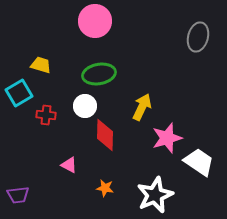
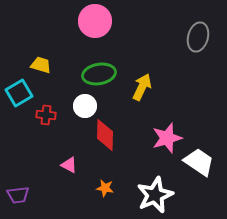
yellow arrow: moved 20 px up
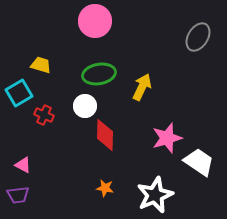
gray ellipse: rotated 16 degrees clockwise
red cross: moved 2 px left; rotated 18 degrees clockwise
pink triangle: moved 46 px left
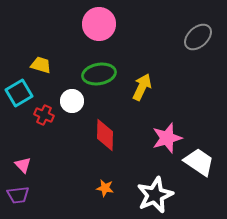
pink circle: moved 4 px right, 3 px down
gray ellipse: rotated 16 degrees clockwise
white circle: moved 13 px left, 5 px up
pink triangle: rotated 18 degrees clockwise
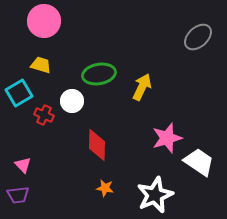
pink circle: moved 55 px left, 3 px up
red diamond: moved 8 px left, 10 px down
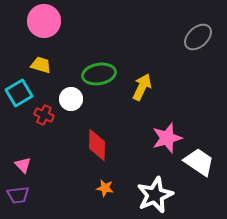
white circle: moved 1 px left, 2 px up
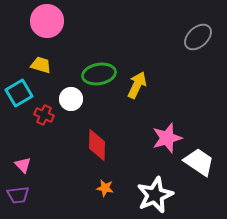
pink circle: moved 3 px right
yellow arrow: moved 5 px left, 2 px up
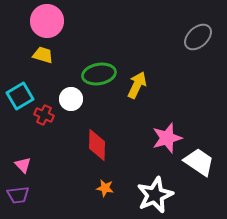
yellow trapezoid: moved 2 px right, 10 px up
cyan square: moved 1 px right, 3 px down
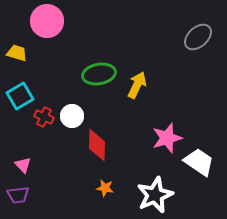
yellow trapezoid: moved 26 px left, 2 px up
white circle: moved 1 px right, 17 px down
red cross: moved 2 px down
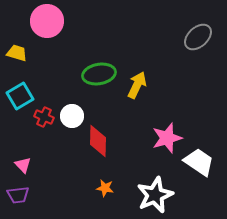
red diamond: moved 1 px right, 4 px up
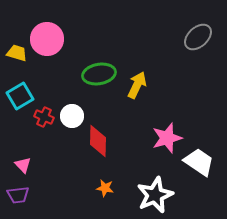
pink circle: moved 18 px down
